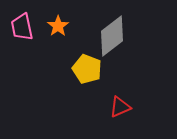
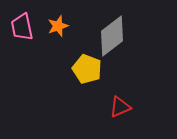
orange star: rotated 15 degrees clockwise
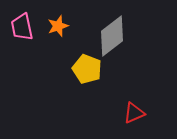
red triangle: moved 14 px right, 6 px down
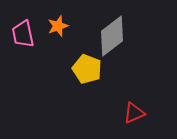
pink trapezoid: moved 1 px right, 7 px down
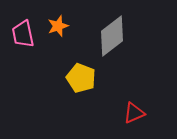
yellow pentagon: moved 6 px left, 9 px down
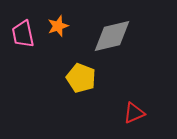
gray diamond: rotated 24 degrees clockwise
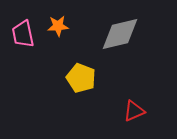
orange star: rotated 15 degrees clockwise
gray diamond: moved 8 px right, 2 px up
red triangle: moved 2 px up
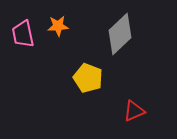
gray diamond: rotated 30 degrees counterclockwise
yellow pentagon: moved 7 px right
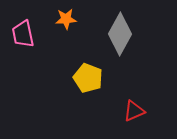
orange star: moved 8 px right, 7 px up
gray diamond: rotated 18 degrees counterclockwise
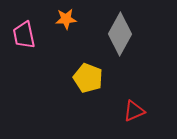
pink trapezoid: moved 1 px right, 1 px down
